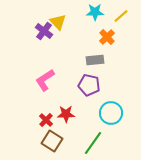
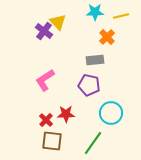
yellow line: rotated 28 degrees clockwise
brown square: rotated 25 degrees counterclockwise
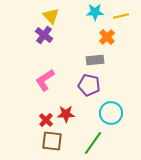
yellow triangle: moved 7 px left, 6 px up
purple cross: moved 4 px down
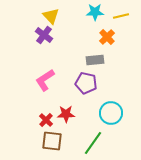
purple pentagon: moved 3 px left, 2 px up
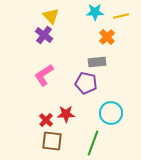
gray rectangle: moved 2 px right, 2 px down
pink L-shape: moved 1 px left, 5 px up
green line: rotated 15 degrees counterclockwise
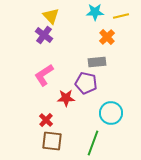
red star: moved 16 px up
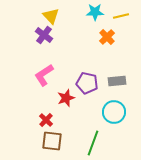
gray rectangle: moved 20 px right, 19 px down
purple pentagon: moved 1 px right
red star: rotated 18 degrees counterclockwise
cyan circle: moved 3 px right, 1 px up
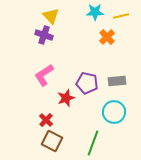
purple cross: rotated 18 degrees counterclockwise
brown square: rotated 20 degrees clockwise
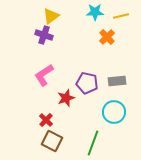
yellow triangle: rotated 36 degrees clockwise
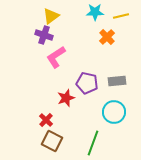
pink L-shape: moved 12 px right, 18 px up
